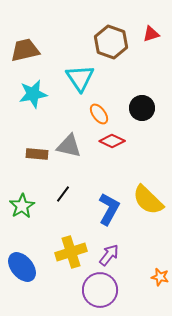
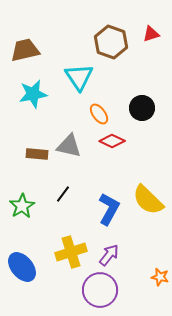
cyan triangle: moved 1 px left, 1 px up
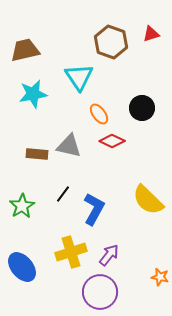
blue L-shape: moved 15 px left
purple circle: moved 2 px down
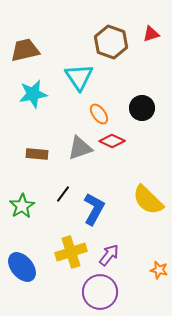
gray triangle: moved 11 px right, 2 px down; rotated 32 degrees counterclockwise
orange star: moved 1 px left, 7 px up
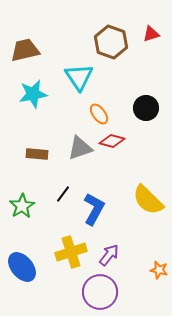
black circle: moved 4 px right
red diamond: rotated 10 degrees counterclockwise
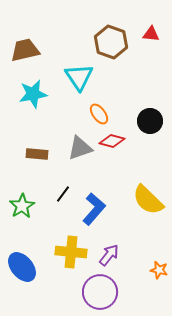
red triangle: rotated 24 degrees clockwise
black circle: moved 4 px right, 13 px down
blue L-shape: rotated 12 degrees clockwise
yellow cross: rotated 24 degrees clockwise
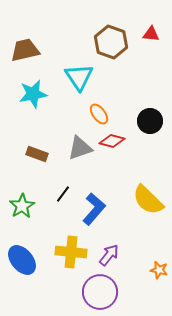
brown rectangle: rotated 15 degrees clockwise
blue ellipse: moved 7 px up
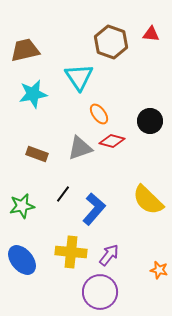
green star: rotated 20 degrees clockwise
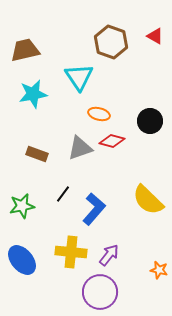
red triangle: moved 4 px right, 2 px down; rotated 24 degrees clockwise
orange ellipse: rotated 40 degrees counterclockwise
